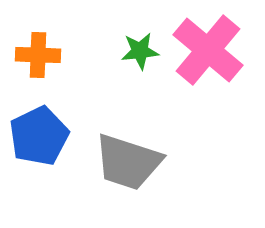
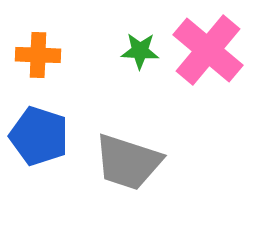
green star: rotated 9 degrees clockwise
blue pentagon: rotated 28 degrees counterclockwise
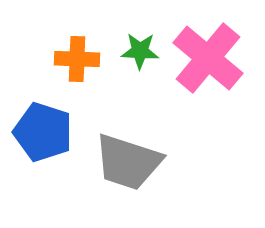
pink cross: moved 8 px down
orange cross: moved 39 px right, 4 px down
blue pentagon: moved 4 px right, 4 px up
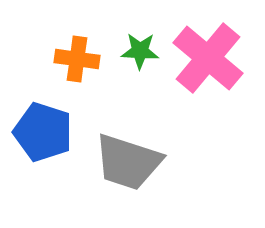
orange cross: rotated 6 degrees clockwise
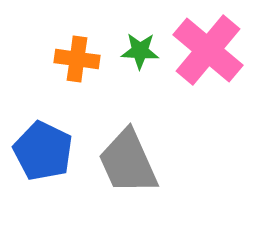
pink cross: moved 8 px up
blue pentagon: moved 19 px down; rotated 8 degrees clockwise
gray trapezoid: rotated 48 degrees clockwise
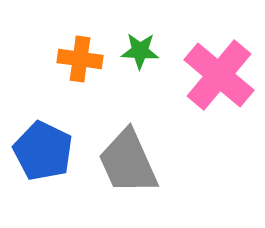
pink cross: moved 11 px right, 25 px down
orange cross: moved 3 px right
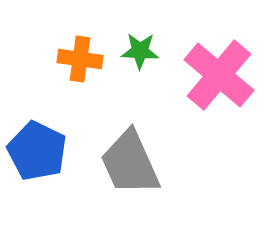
blue pentagon: moved 6 px left
gray trapezoid: moved 2 px right, 1 px down
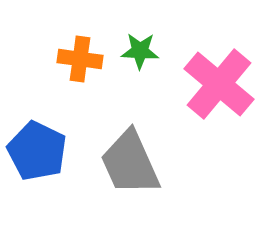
pink cross: moved 9 px down
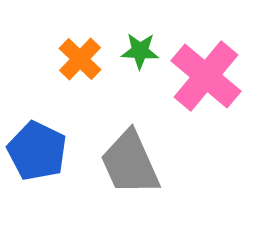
orange cross: rotated 36 degrees clockwise
pink cross: moved 13 px left, 8 px up
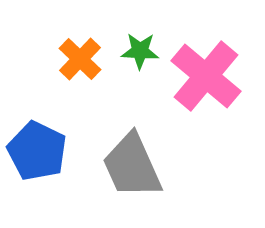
gray trapezoid: moved 2 px right, 3 px down
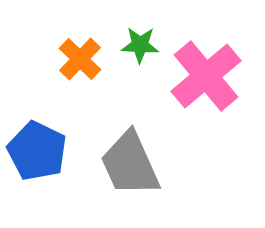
green star: moved 6 px up
pink cross: rotated 10 degrees clockwise
gray trapezoid: moved 2 px left, 2 px up
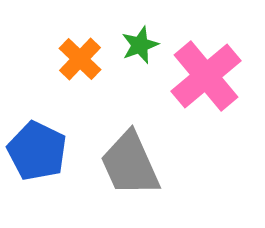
green star: rotated 24 degrees counterclockwise
